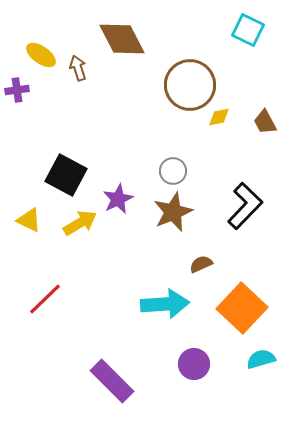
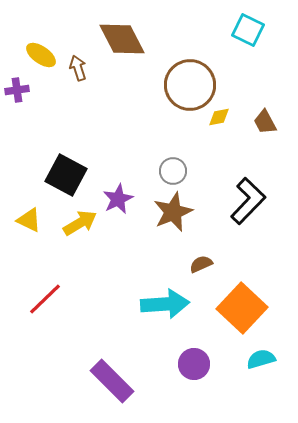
black L-shape: moved 3 px right, 5 px up
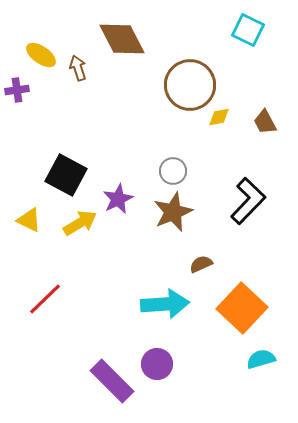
purple circle: moved 37 px left
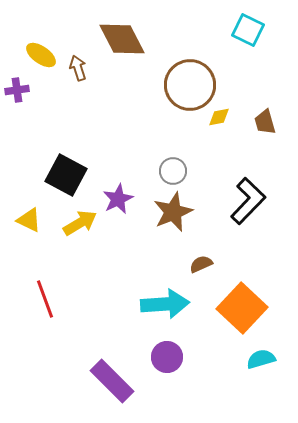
brown trapezoid: rotated 12 degrees clockwise
red line: rotated 66 degrees counterclockwise
purple circle: moved 10 px right, 7 px up
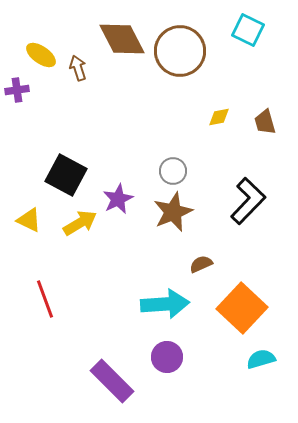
brown circle: moved 10 px left, 34 px up
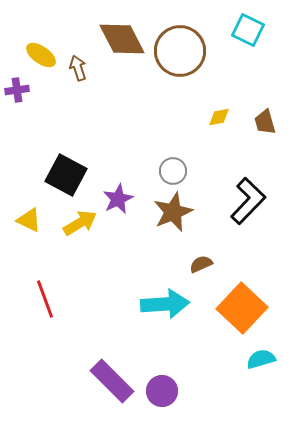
purple circle: moved 5 px left, 34 px down
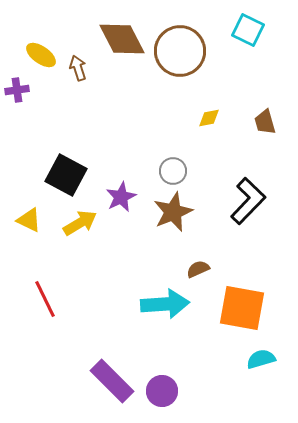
yellow diamond: moved 10 px left, 1 px down
purple star: moved 3 px right, 2 px up
brown semicircle: moved 3 px left, 5 px down
red line: rotated 6 degrees counterclockwise
orange square: rotated 33 degrees counterclockwise
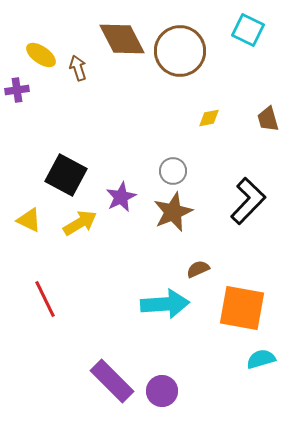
brown trapezoid: moved 3 px right, 3 px up
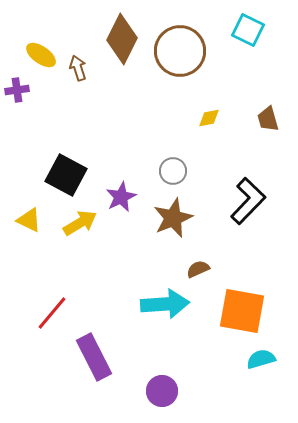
brown diamond: rotated 54 degrees clockwise
brown star: moved 6 px down
red line: moved 7 px right, 14 px down; rotated 66 degrees clockwise
orange square: moved 3 px down
purple rectangle: moved 18 px left, 24 px up; rotated 18 degrees clockwise
